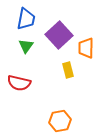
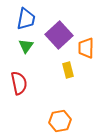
red semicircle: rotated 115 degrees counterclockwise
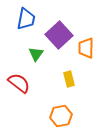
green triangle: moved 10 px right, 8 px down
yellow rectangle: moved 1 px right, 9 px down
red semicircle: rotated 40 degrees counterclockwise
orange hexagon: moved 1 px right, 5 px up
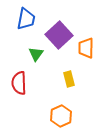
red semicircle: rotated 130 degrees counterclockwise
orange hexagon: rotated 15 degrees counterclockwise
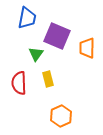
blue trapezoid: moved 1 px right, 1 px up
purple square: moved 2 px left, 1 px down; rotated 24 degrees counterclockwise
orange trapezoid: moved 1 px right
yellow rectangle: moved 21 px left
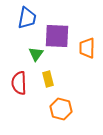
purple square: rotated 20 degrees counterclockwise
orange hexagon: moved 7 px up; rotated 20 degrees counterclockwise
